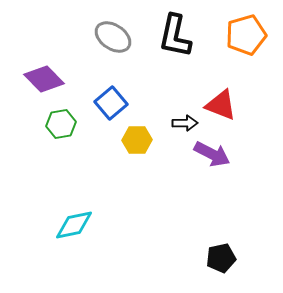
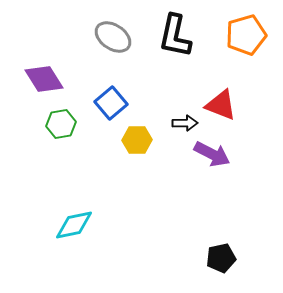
purple diamond: rotated 12 degrees clockwise
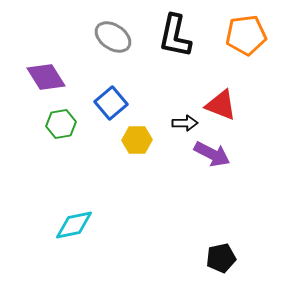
orange pentagon: rotated 9 degrees clockwise
purple diamond: moved 2 px right, 2 px up
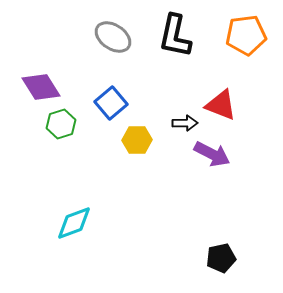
purple diamond: moved 5 px left, 10 px down
green hexagon: rotated 8 degrees counterclockwise
cyan diamond: moved 2 px up; rotated 9 degrees counterclockwise
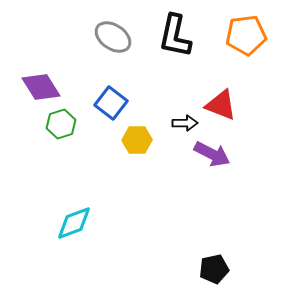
blue square: rotated 12 degrees counterclockwise
black pentagon: moved 7 px left, 11 px down
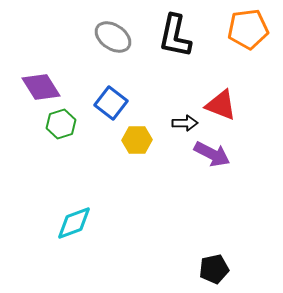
orange pentagon: moved 2 px right, 6 px up
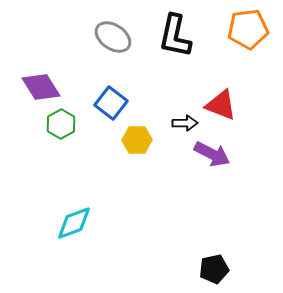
green hexagon: rotated 12 degrees counterclockwise
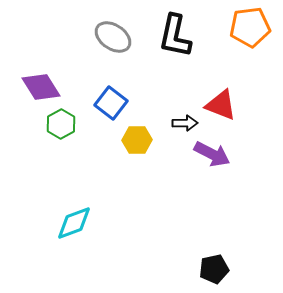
orange pentagon: moved 2 px right, 2 px up
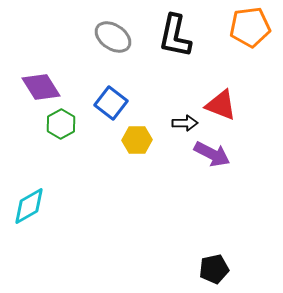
cyan diamond: moved 45 px left, 17 px up; rotated 9 degrees counterclockwise
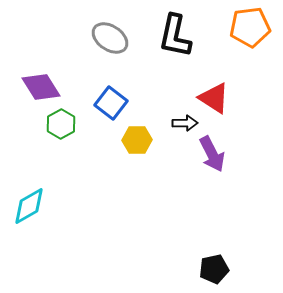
gray ellipse: moved 3 px left, 1 px down
red triangle: moved 7 px left, 7 px up; rotated 12 degrees clockwise
purple arrow: rotated 36 degrees clockwise
